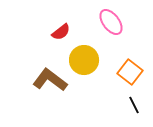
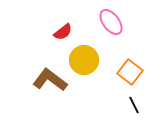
red semicircle: moved 2 px right
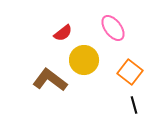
pink ellipse: moved 2 px right, 6 px down
red semicircle: moved 1 px down
black line: rotated 12 degrees clockwise
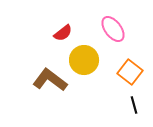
pink ellipse: moved 1 px down
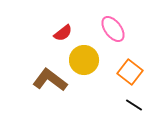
black line: rotated 42 degrees counterclockwise
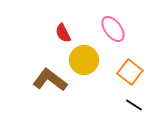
red semicircle: rotated 102 degrees clockwise
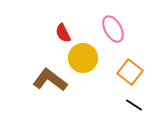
pink ellipse: rotated 8 degrees clockwise
yellow circle: moved 1 px left, 2 px up
